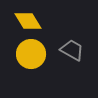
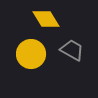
yellow diamond: moved 18 px right, 2 px up
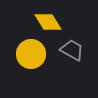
yellow diamond: moved 2 px right, 3 px down
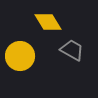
yellow circle: moved 11 px left, 2 px down
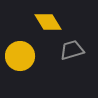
gray trapezoid: rotated 45 degrees counterclockwise
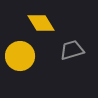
yellow diamond: moved 7 px left, 1 px down
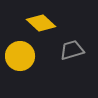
yellow diamond: rotated 16 degrees counterclockwise
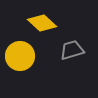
yellow diamond: moved 1 px right
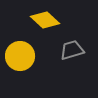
yellow diamond: moved 3 px right, 3 px up
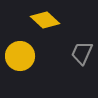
gray trapezoid: moved 10 px right, 3 px down; rotated 50 degrees counterclockwise
